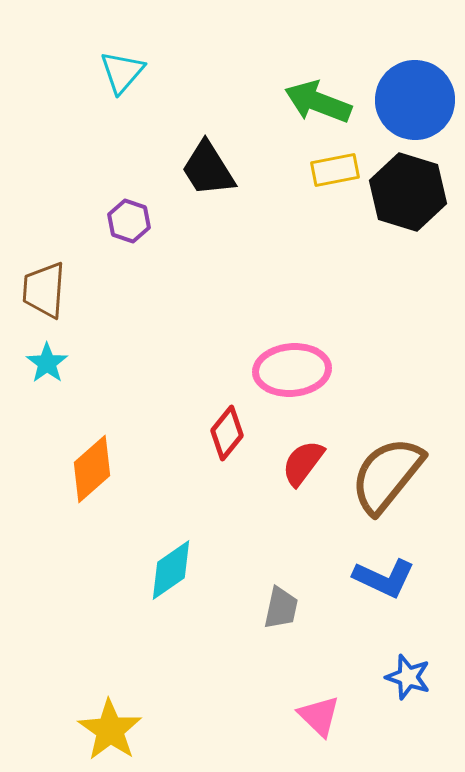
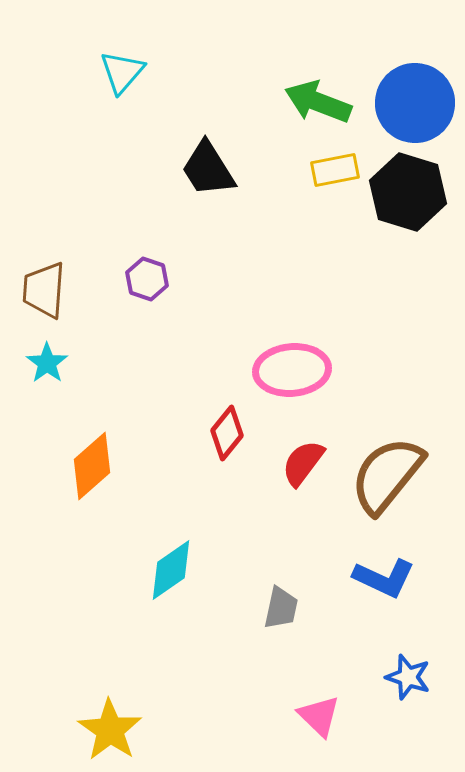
blue circle: moved 3 px down
purple hexagon: moved 18 px right, 58 px down
orange diamond: moved 3 px up
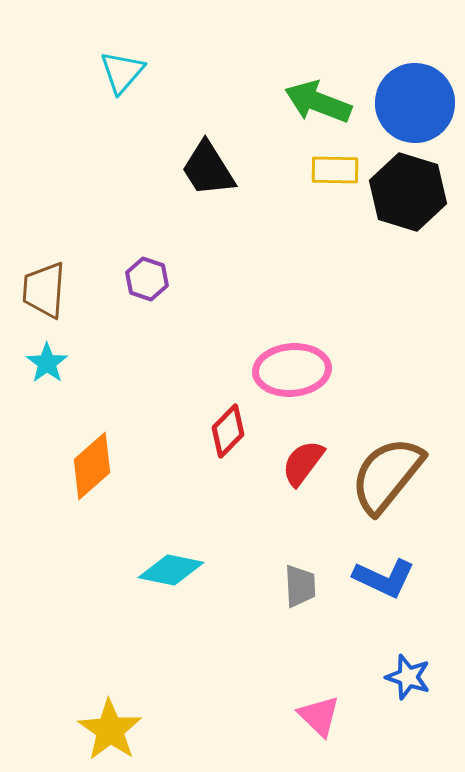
yellow rectangle: rotated 12 degrees clockwise
red diamond: moved 1 px right, 2 px up; rotated 6 degrees clockwise
cyan diamond: rotated 46 degrees clockwise
gray trapezoid: moved 19 px right, 22 px up; rotated 15 degrees counterclockwise
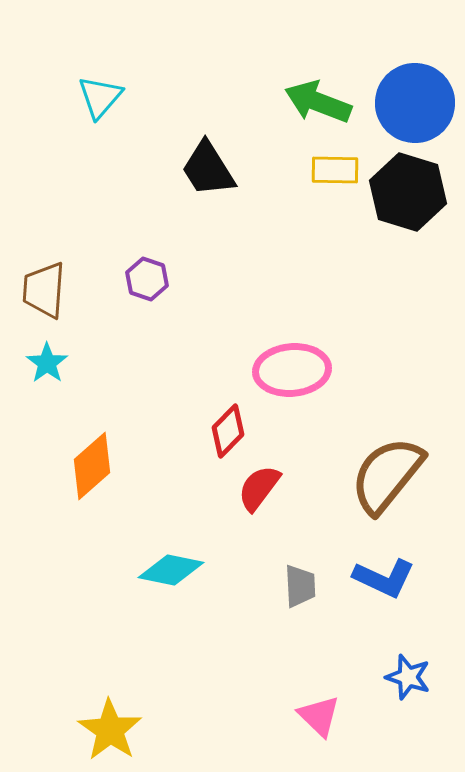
cyan triangle: moved 22 px left, 25 px down
red semicircle: moved 44 px left, 25 px down
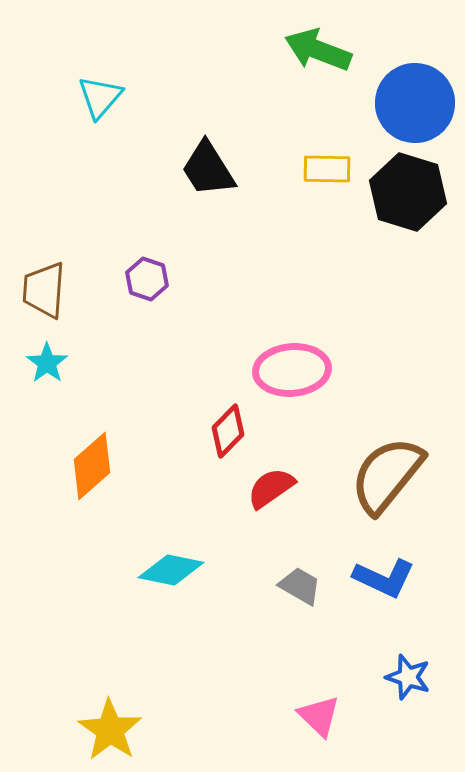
green arrow: moved 52 px up
yellow rectangle: moved 8 px left, 1 px up
red semicircle: moved 12 px right; rotated 18 degrees clockwise
gray trapezoid: rotated 57 degrees counterclockwise
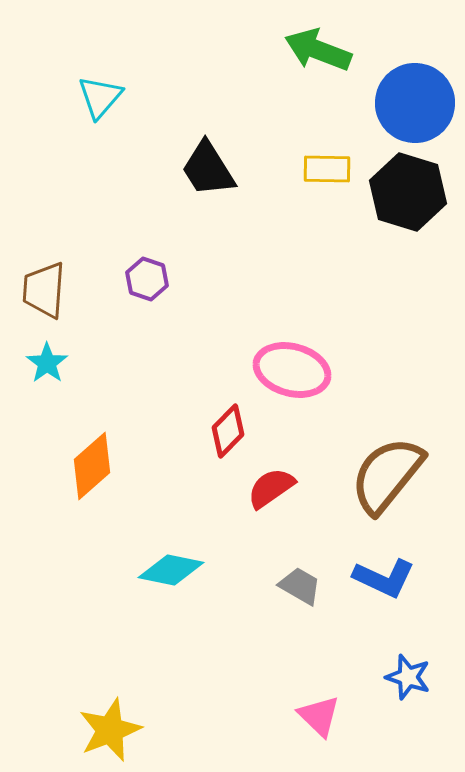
pink ellipse: rotated 20 degrees clockwise
yellow star: rotated 16 degrees clockwise
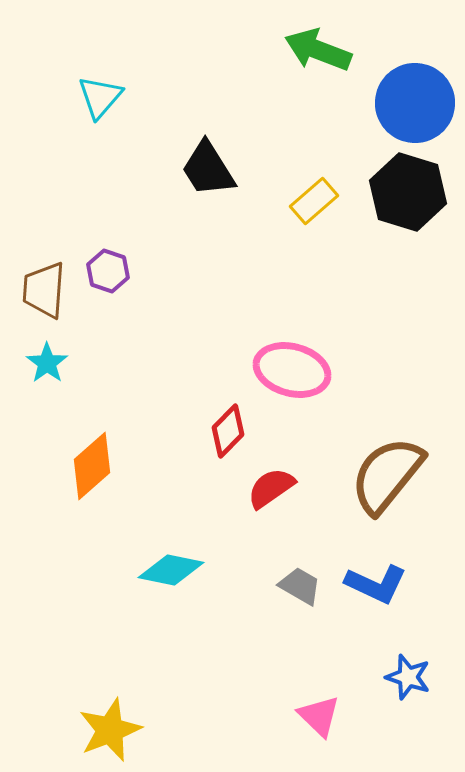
yellow rectangle: moved 13 px left, 32 px down; rotated 42 degrees counterclockwise
purple hexagon: moved 39 px left, 8 px up
blue L-shape: moved 8 px left, 6 px down
